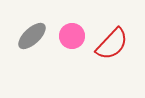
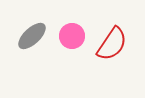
red semicircle: rotated 9 degrees counterclockwise
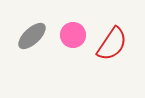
pink circle: moved 1 px right, 1 px up
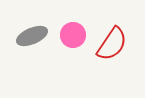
gray ellipse: rotated 20 degrees clockwise
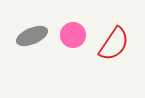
red semicircle: moved 2 px right
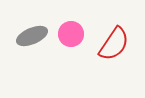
pink circle: moved 2 px left, 1 px up
